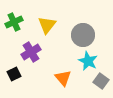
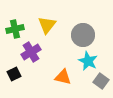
green cross: moved 1 px right, 7 px down; rotated 12 degrees clockwise
orange triangle: moved 1 px up; rotated 36 degrees counterclockwise
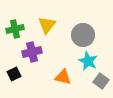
purple cross: moved 1 px right; rotated 18 degrees clockwise
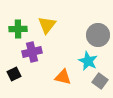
green cross: moved 3 px right; rotated 12 degrees clockwise
gray circle: moved 15 px right
gray square: moved 1 px left
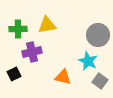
yellow triangle: rotated 42 degrees clockwise
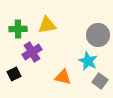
purple cross: rotated 18 degrees counterclockwise
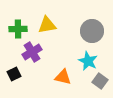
gray circle: moved 6 px left, 4 px up
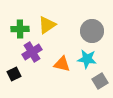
yellow triangle: rotated 24 degrees counterclockwise
green cross: moved 2 px right
cyan star: moved 1 px left, 2 px up; rotated 18 degrees counterclockwise
orange triangle: moved 1 px left, 13 px up
gray square: rotated 21 degrees clockwise
